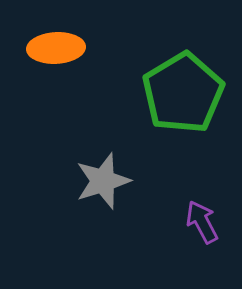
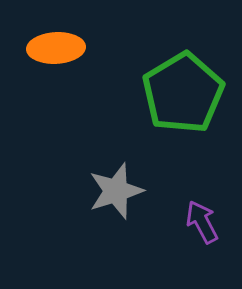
gray star: moved 13 px right, 10 px down
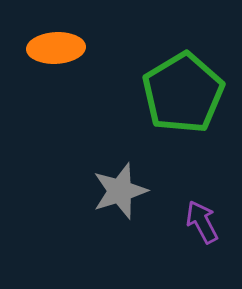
gray star: moved 4 px right
